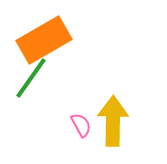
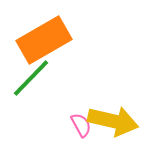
green line: rotated 9 degrees clockwise
yellow arrow: rotated 102 degrees clockwise
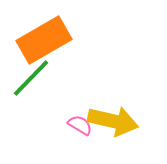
pink semicircle: moved 1 px left; rotated 30 degrees counterclockwise
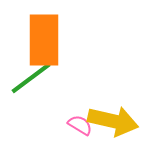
orange rectangle: rotated 60 degrees counterclockwise
green line: rotated 9 degrees clockwise
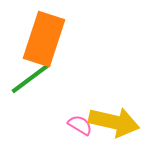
orange rectangle: moved 1 px up; rotated 18 degrees clockwise
yellow arrow: moved 1 px right, 1 px down
